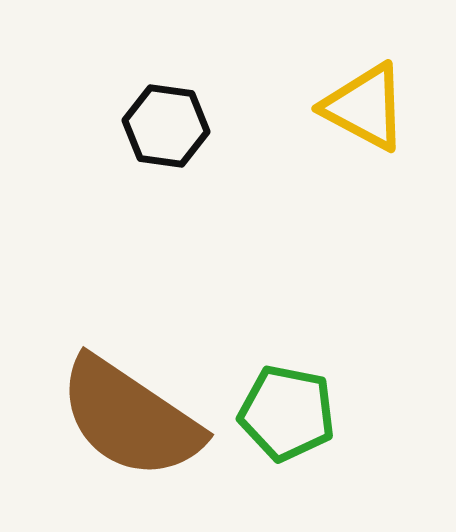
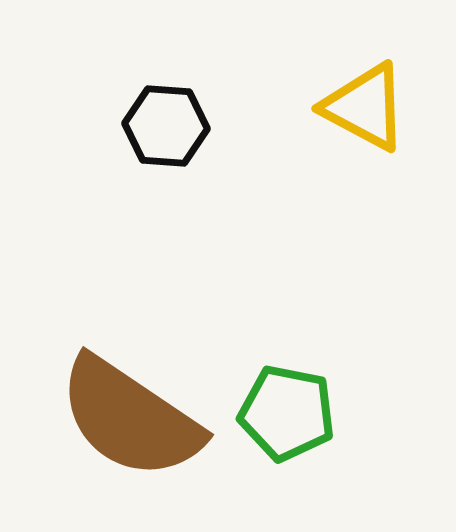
black hexagon: rotated 4 degrees counterclockwise
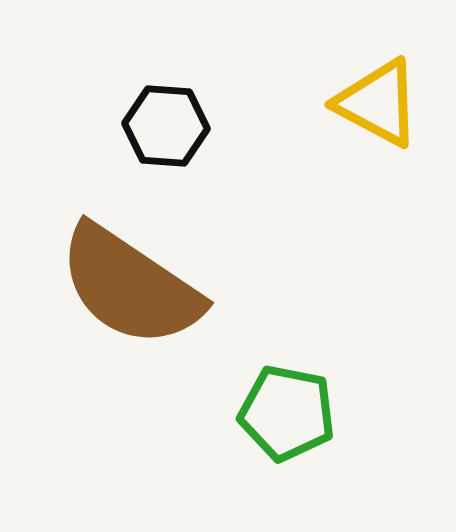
yellow triangle: moved 13 px right, 4 px up
brown semicircle: moved 132 px up
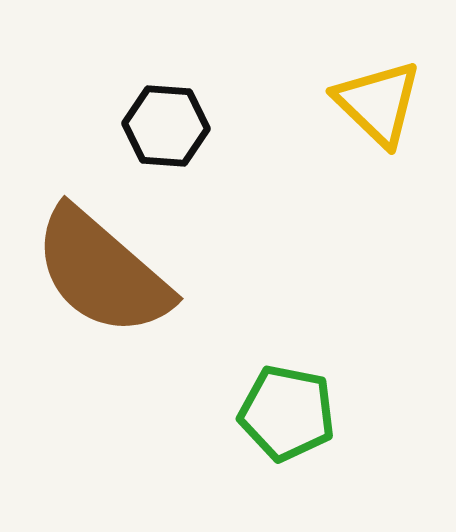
yellow triangle: rotated 16 degrees clockwise
brown semicircle: moved 28 px left, 14 px up; rotated 7 degrees clockwise
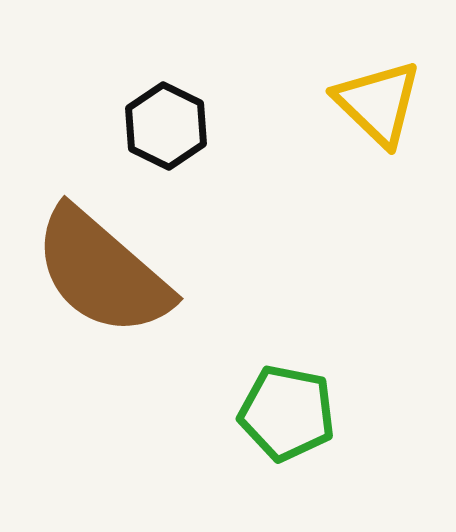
black hexagon: rotated 22 degrees clockwise
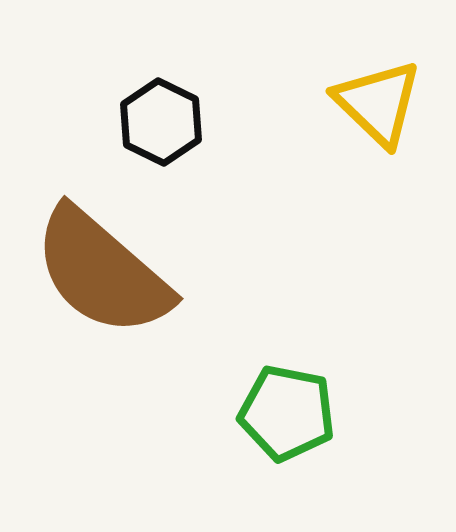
black hexagon: moved 5 px left, 4 px up
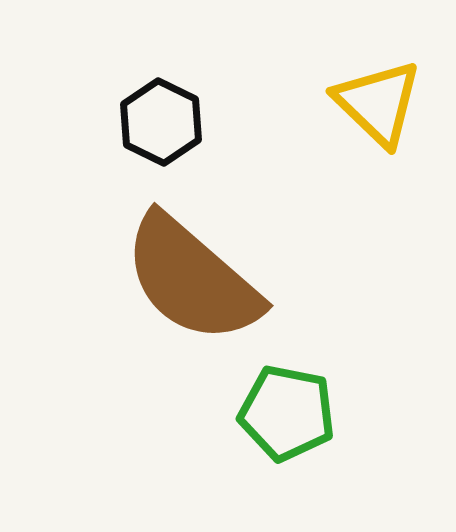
brown semicircle: moved 90 px right, 7 px down
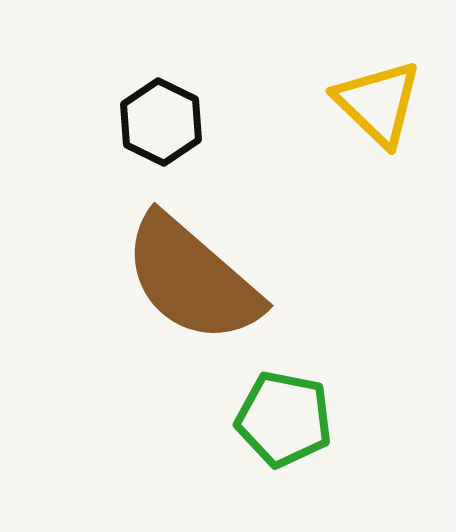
green pentagon: moved 3 px left, 6 px down
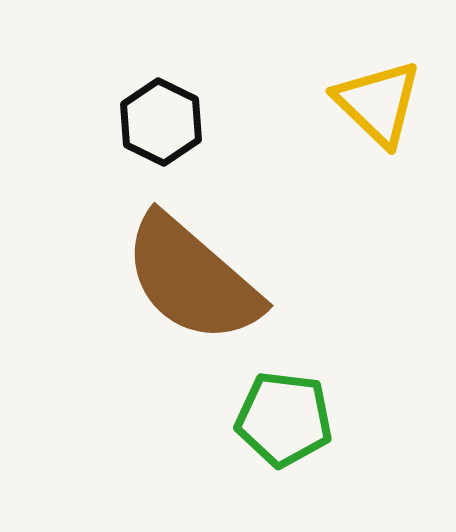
green pentagon: rotated 4 degrees counterclockwise
